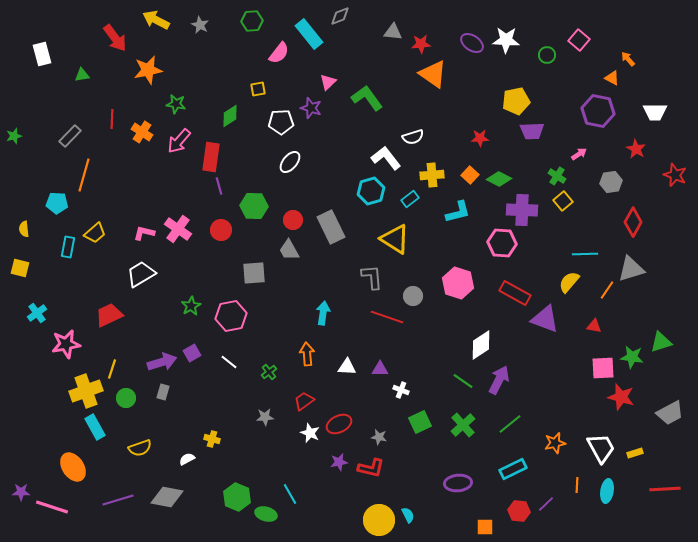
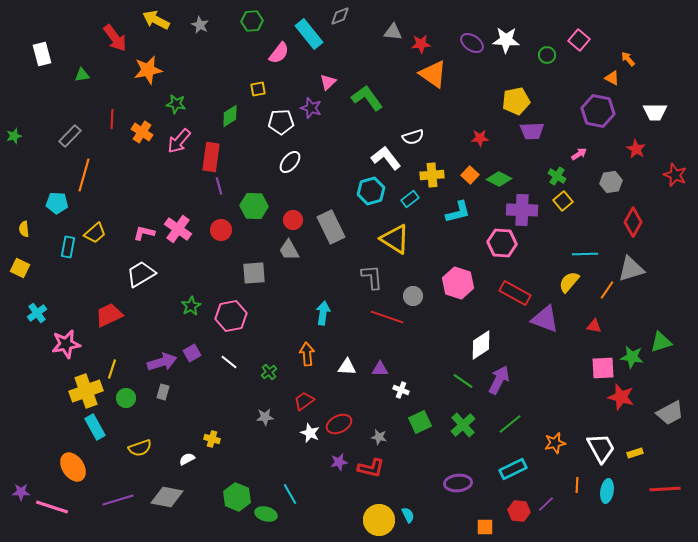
yellow square at (20, 268): rotated 12 degrees clockwise
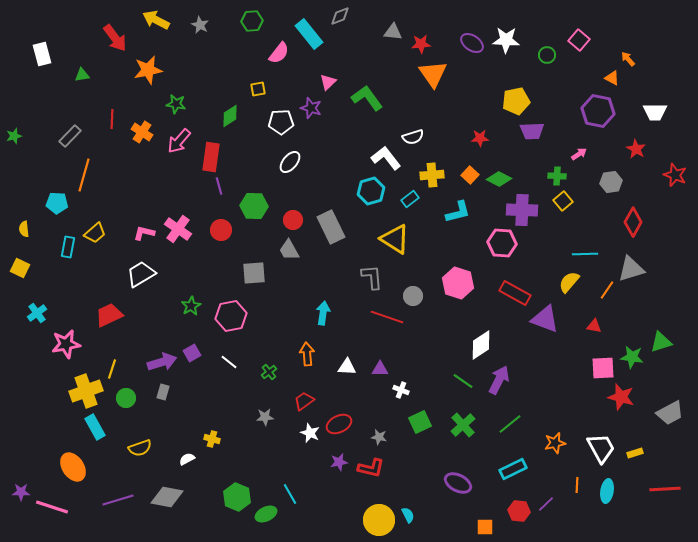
orange triangle at (433, 74): rotated 20 degrees clockwise
green cross at (557, 176): rotated 30 degrees counterclockwise
purple ellipse at (458, 483): rotated 32 degrees clockwise
green ellipse at (266, 514): rotated 40 degrees counterclockwise
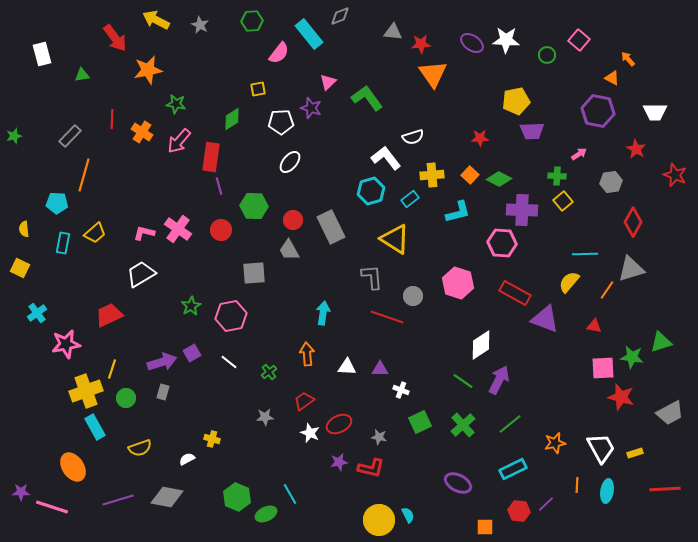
green diamond at (230, 116): moved 2 px right, 3 px down
cyan rectangle at (68, 247): moved 5 px left, 4 px up
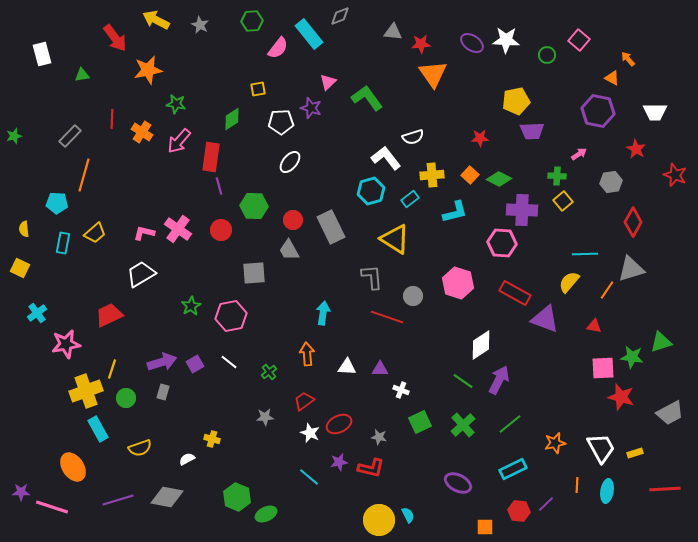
pink semicircle at (279, 53): moved 1 px left, 5 px up
cyan L-shape at (458, 212): moved 3 px left
purple square at (192, 353): moved 3 px right, 11 px down
cyan rectangle at (95, 427): moved 3 px right, 2 px down
cyan line at (290, 494): moved 19 px right, 17 px up; rotated 20 degrees counterclockwise
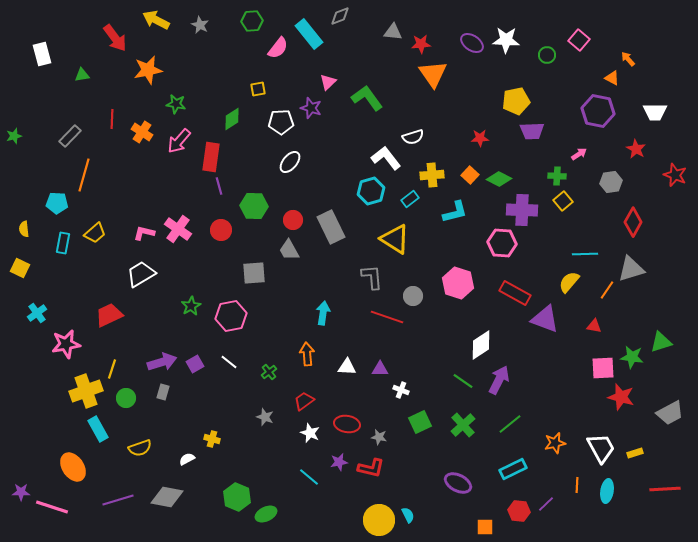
gray star at (265, 417): rotated 24 degrees clockwise
red ellipse at (339, 424): moved 8 px right; rotated 35 degrees clockwise
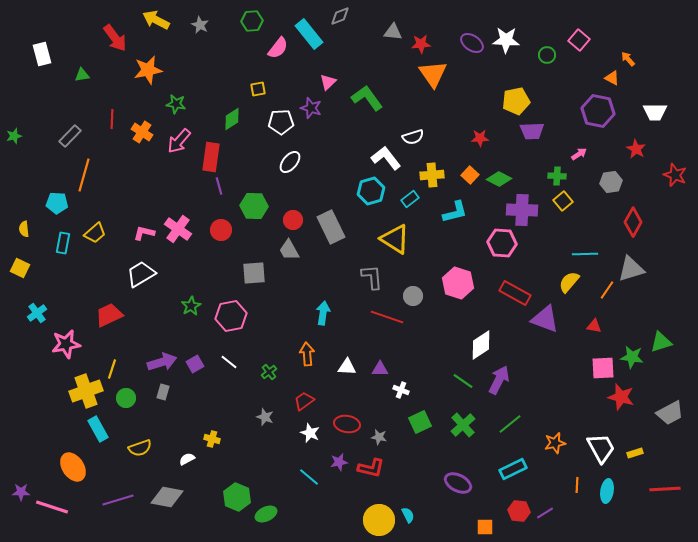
purple line at (546, 504): moved 1 px left, 9 px down; rotated 12 degrees clockwise
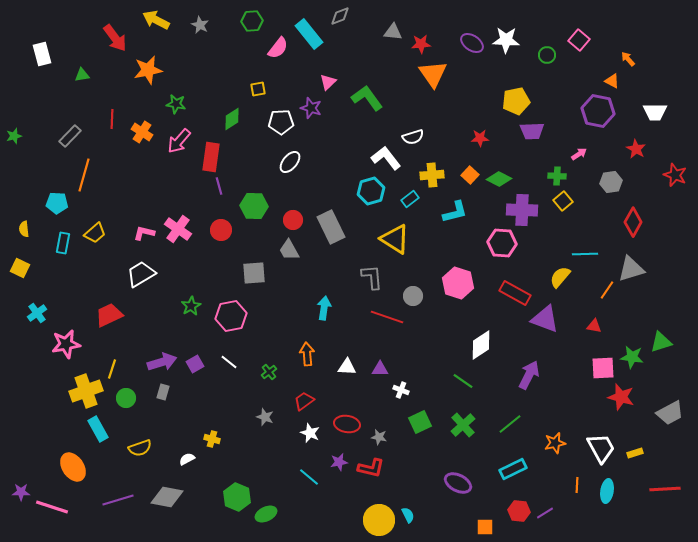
orange triangle at (612, 78): moved 3 px down
yellow semicircle at (569, 282): moved 9 px left, 5 px up
cyan arrow at (323, 313): moved 1 px right, 5 px up
purple arrow at (499, 380): moved 30 px right, 5 px up
